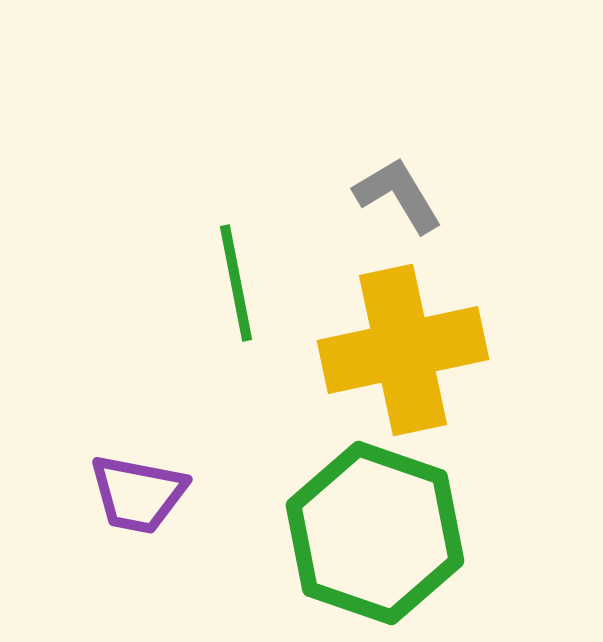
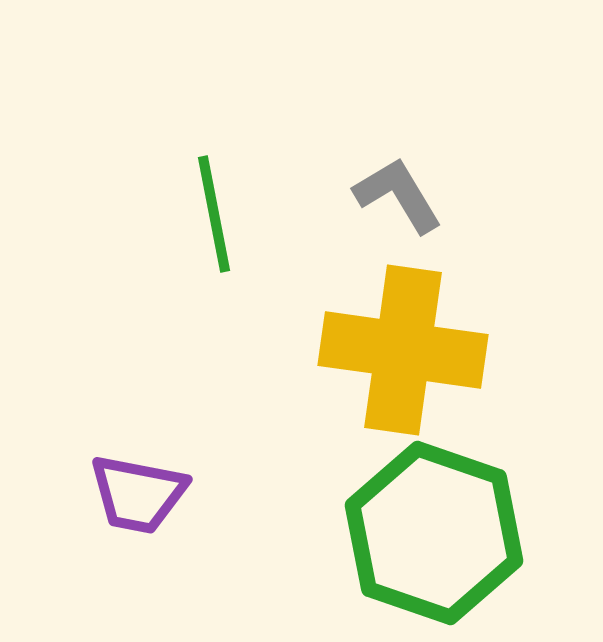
green line: moved 22 px left, 69 px up
yellow cross: rotated 20 degrees clockwise
green hexagon: moved 59 px right
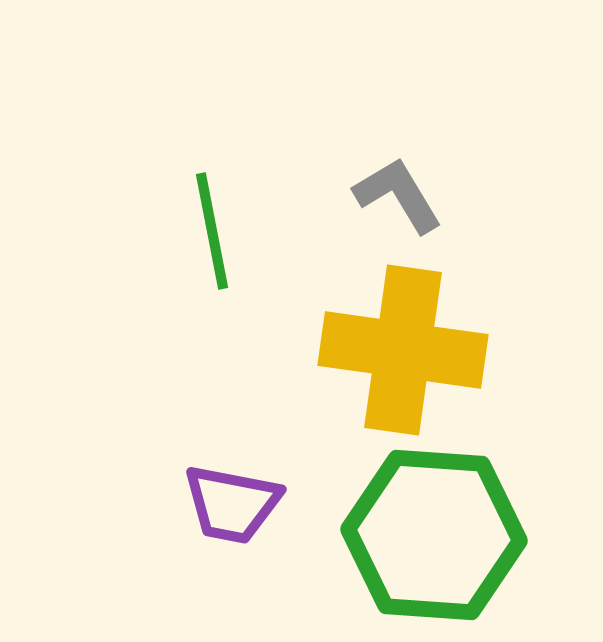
green line: moved 2 px left, 17 px down
purple trapezoid: moved 94 px right, 10 px down
green hexagon: moved 2 px down; rotated 15 degrees counterclockwise
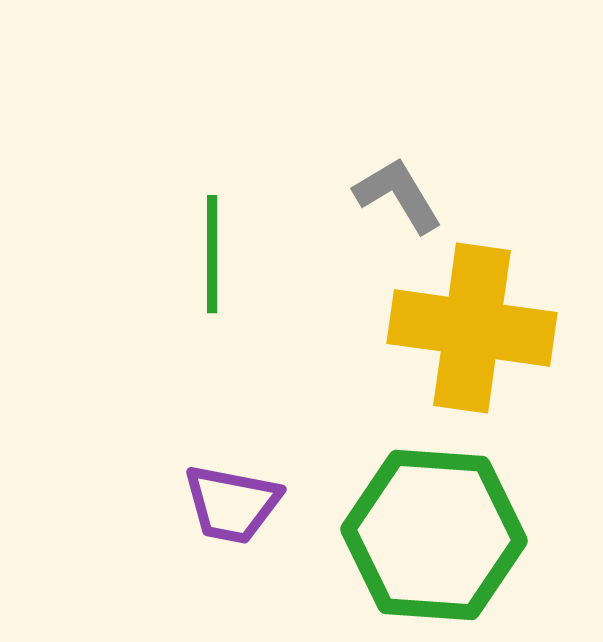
green line: moved 23 px down; rotated 11 degrees clockwise
yellow cross: moved 69 px right, 22 px up
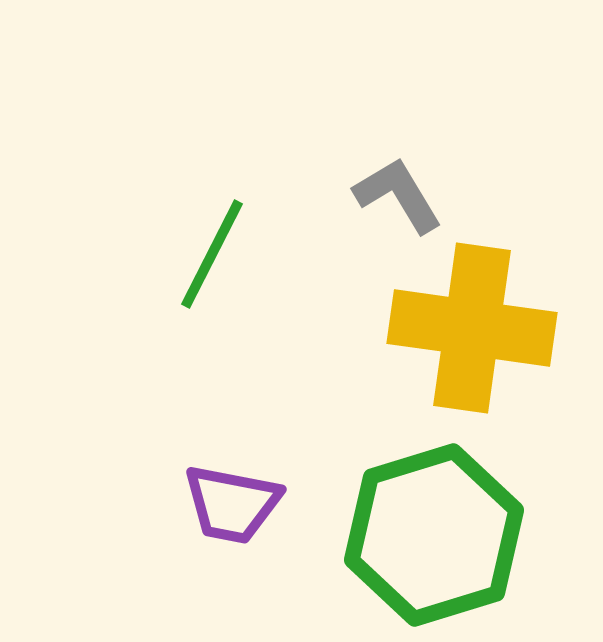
green line: rotated 27 degrees clockwise
green hexagon: rotated 21 degrees counterclockwise
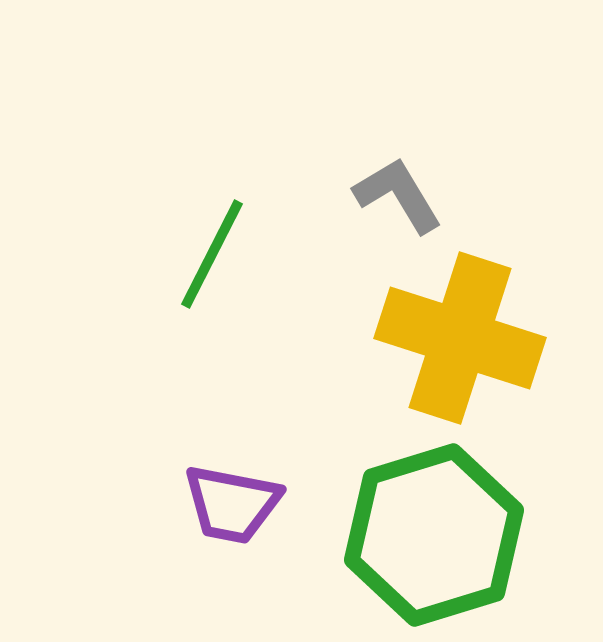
yellow cross: moved 12 px left, 10 px down; rotated 10 degrees clockwise
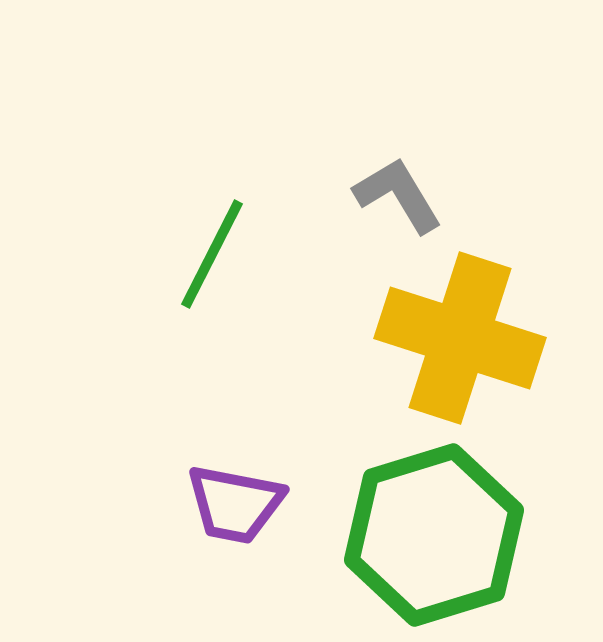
purple trapezoid: moved 3 px right
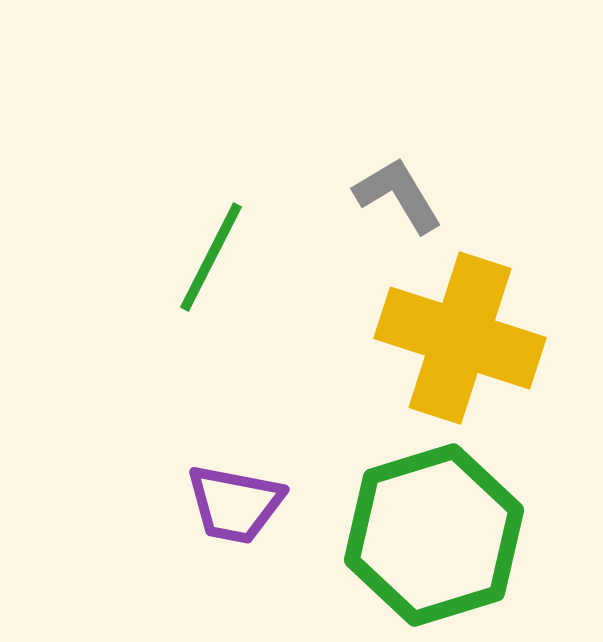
green line: moved 1 px left, 3 px down
